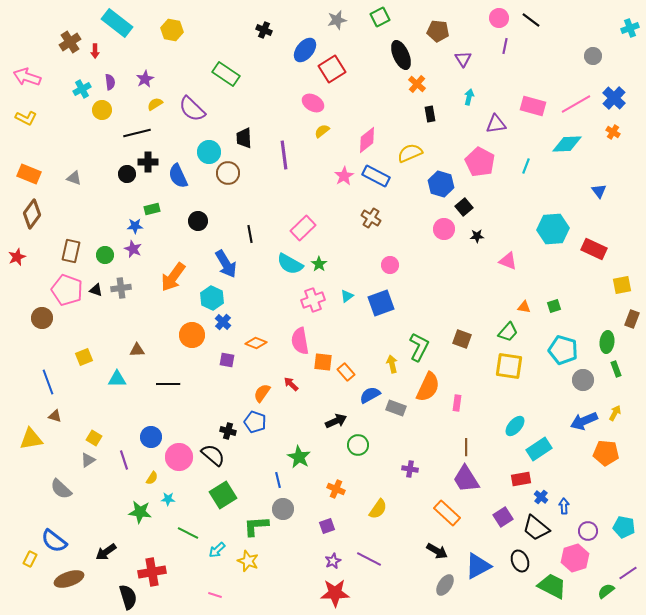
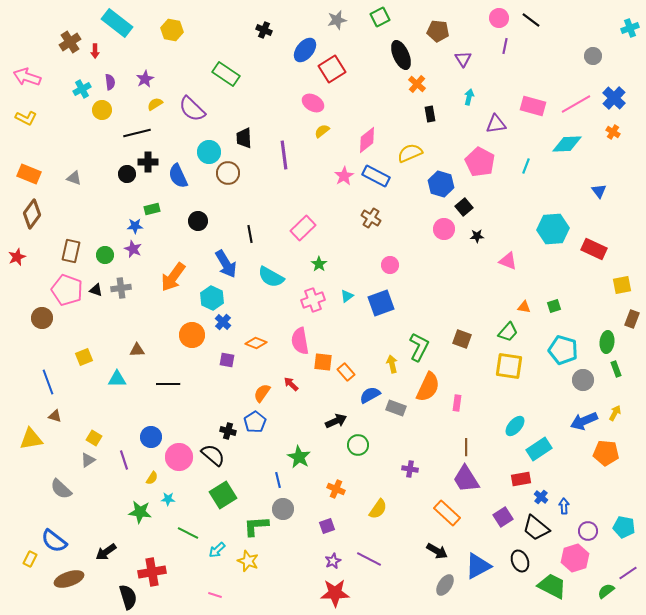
cyan semicircle at (290, 264): moved 19 px left, 13 px down
blue pentagon at (255, 422): rotated 20 degrees clockwise
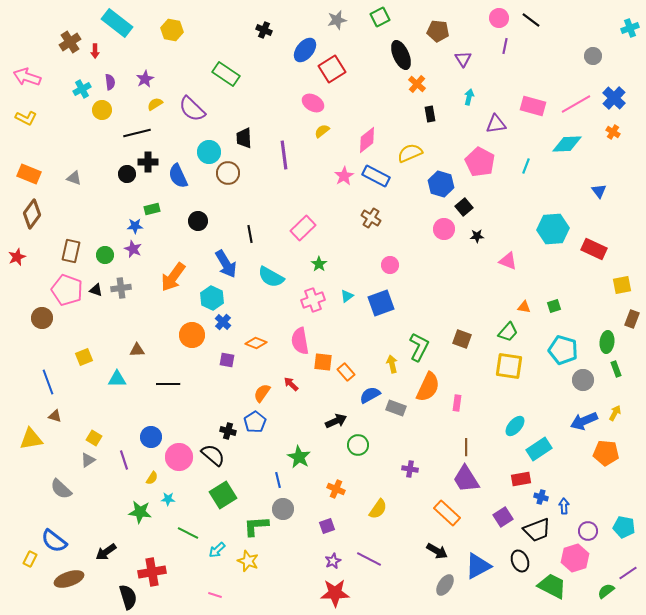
blue cross at (541, 497): rotated 24 degrees counterclockwise
black trapezoid at (536, 528): moved 1 px right, 2 px down; rotated 60 degrees counterclockwise
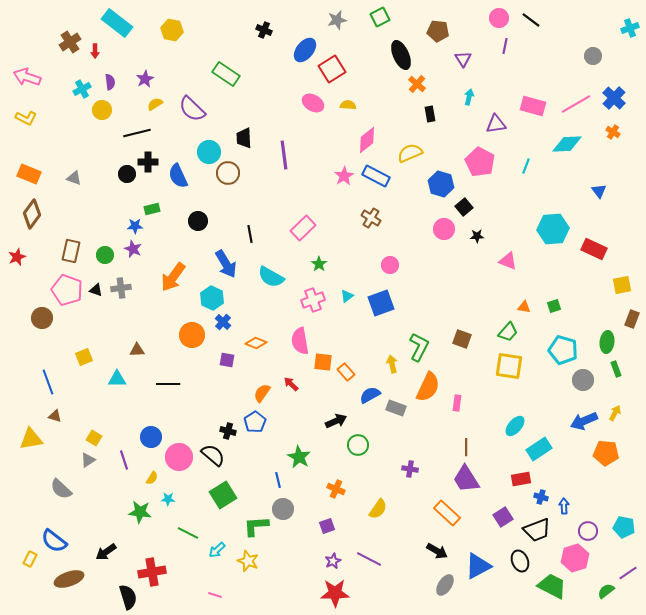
yellow semicircle at (322, 131): moved 26 px right, 26 px up; rotated 42 degrees clockwise
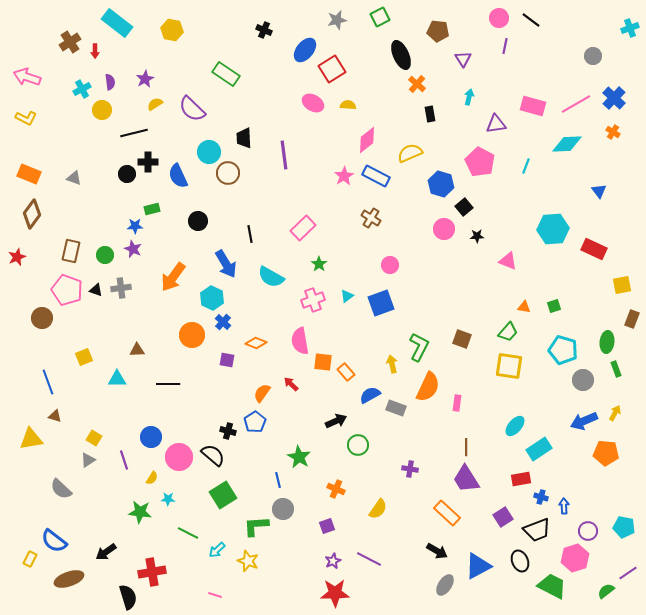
black line at (137, 133): moved 3 px left
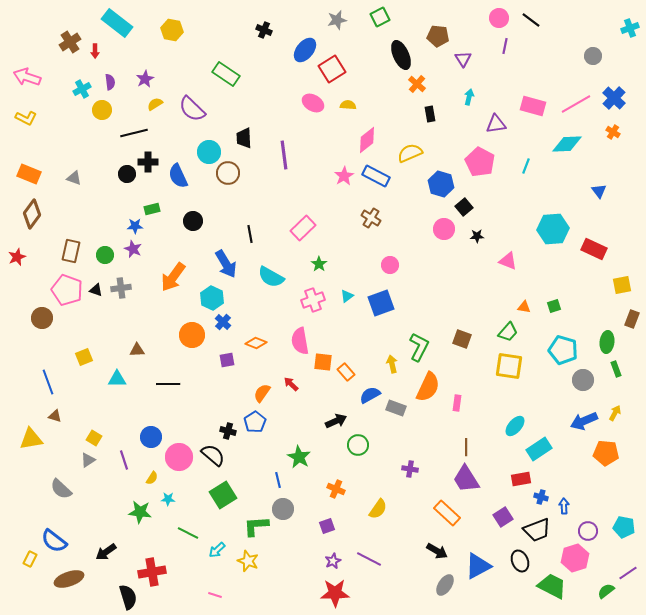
brown pentagon at (438, 31): moved 5 px down
black circle at (198, 221): moved 5 px left
purple square at (227, 360): rotated 21 degrees counterclockwise
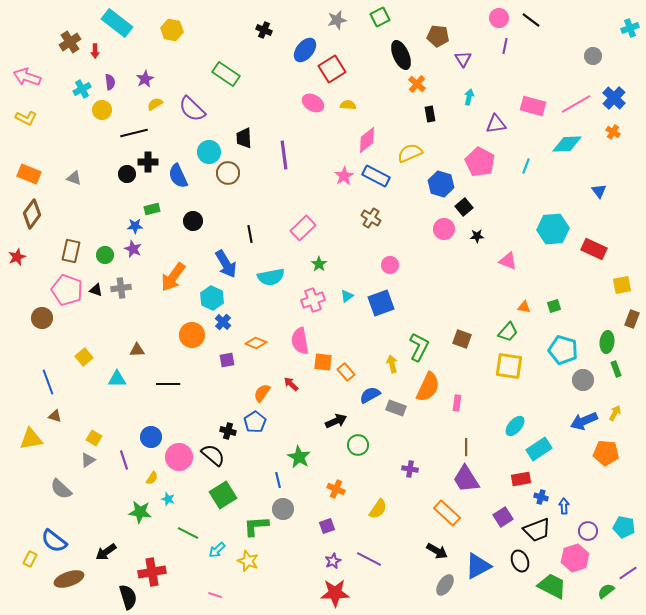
cyan semicircle at (271, 277): rotated 40 degrees counterclockwise
yellow square at (84, 357): rotated 18 degrees counterclockwise
cyan star at (168, 499): rotated 16 degrees clockwise
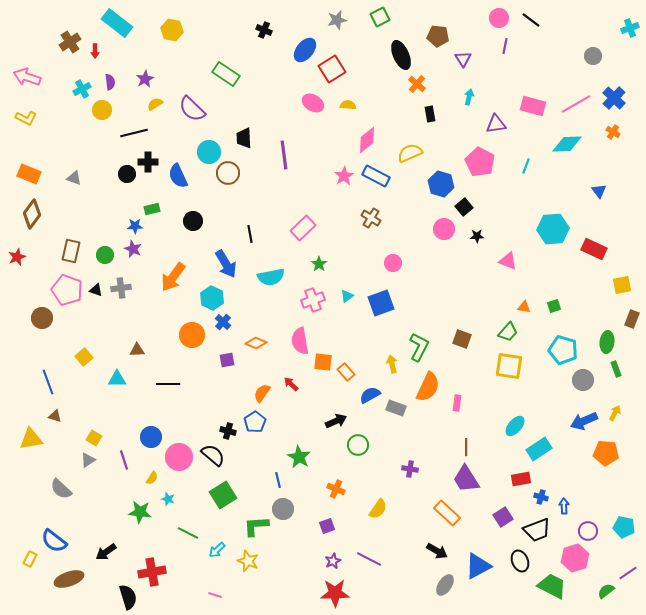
pink circle at (390, 265): moved 3 px right, 2 px up
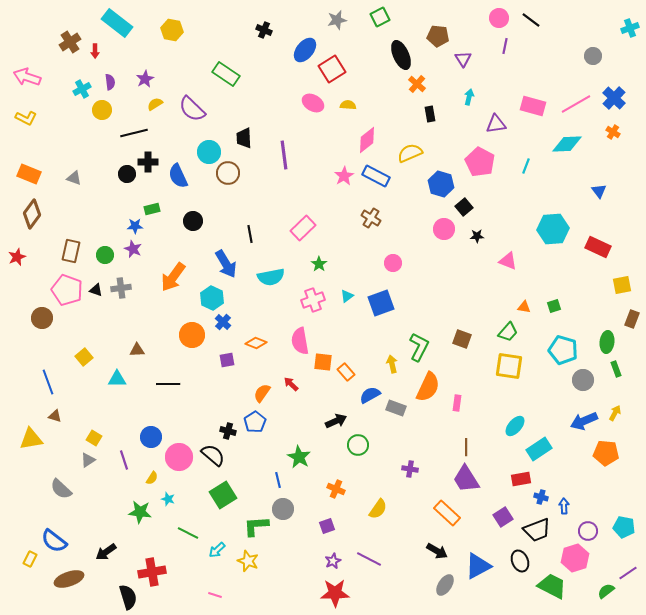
red rectangle at (594, 249): moved 4 px right, 2 px up
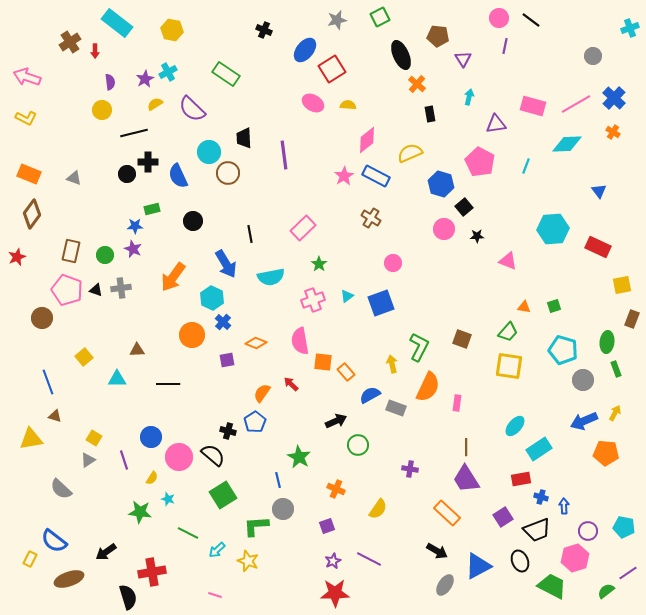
cyan cross at (82, 89): moved 86 px right, 17 px up
